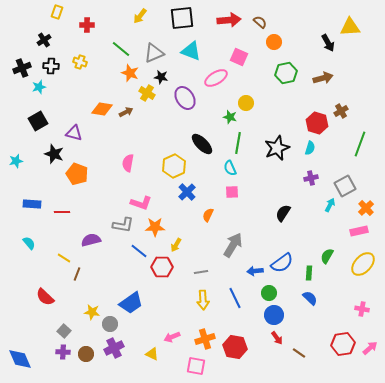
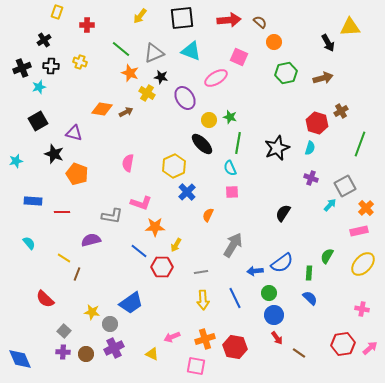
yellow circle at (246, 103): moved 37 px left, 17 px down
purple cross at (311, 178): rotated 32 degrees clockwise
blue rectangle at (32, 204): moved 1 px right, 3 px up
cyan arrow at (330, 205): rotated 16 degrees clockwise
gray L-shape at (123, 225): moved 11 px left, 9 px up
red semicircle at (45, 297): moved 2 px down
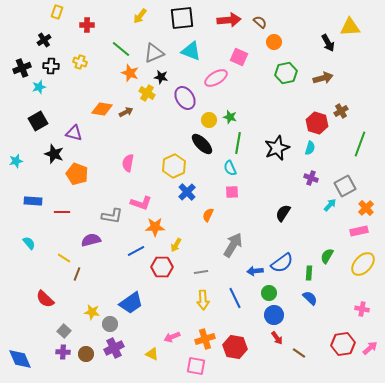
blue line at (139, 251): moved 3 px left; rotated 66 degrees counterclockwise
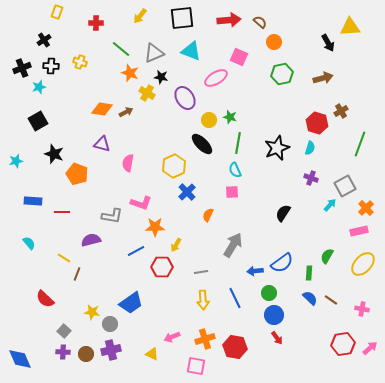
red cross at (87, 25): moved 9 px right, 2 px up
green hexagon at (286, 73): moved 4 px left, 1 px down
purple triangle at (74, 133): moved 28 px right, 11 px down
cyan semicircle at (230, 168): moved 5 px right, 2 px down
purple cross at (114, 348): moved 3 px left, 2 px down; rotated 12 degrees clockwise
brown line at (299, 353): moved 32 px right, 53 px up
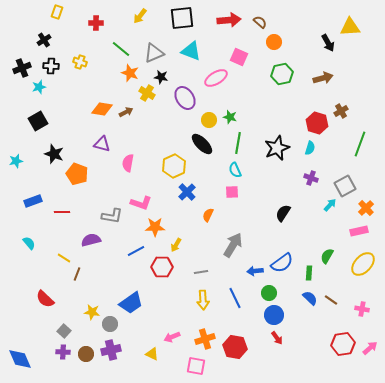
blue rectangle at (33, 201): rotated 24 degrees counterclockwise
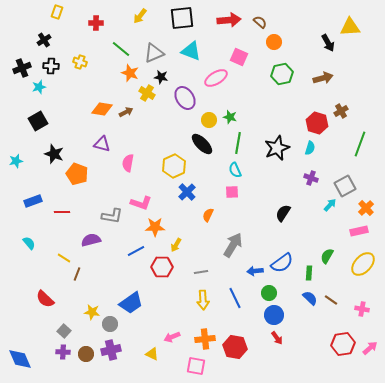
orange cross at (205, 339): rotated 12 degrees clockwise
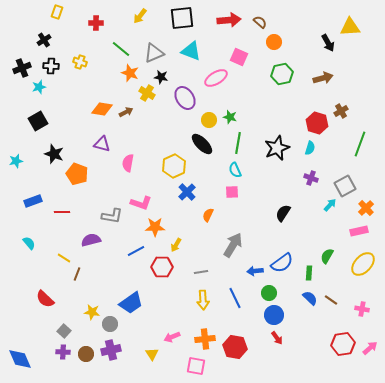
yellow triangle at (152, 354): rotated 32 degrees clockwise
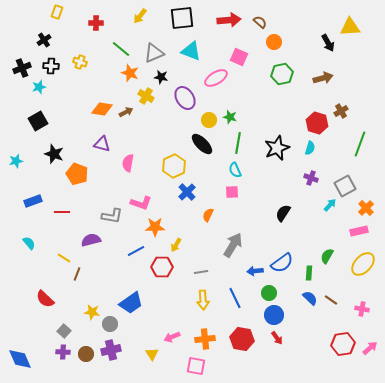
yellow cross at (147, 93): moved 1 px left, 3 px down
red hexagon at (235, 347): moved 7 px right, 8 px up
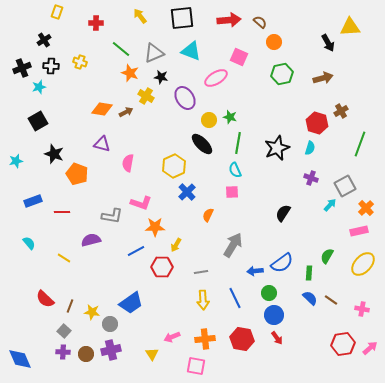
yellow arrow at (140, 16): rotated 105 degrees clockwise
brown line at (77, 274): moved 7 px left, 32 px down
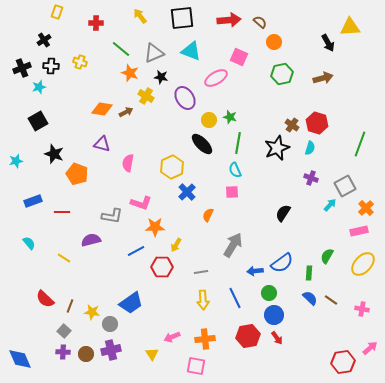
brown cross at (341, 111): moved 49 px left, 14 px down; rotated 24 degrees counterclockwise
yellow hexagon at (174, 166): moved 2 px left, 1 px down
red hexagon at (242, 339): moved 6 px right, 3 px up; rotated 20 degrees counterclockwise
red hexagon at (343, 344): moved 18 px down
